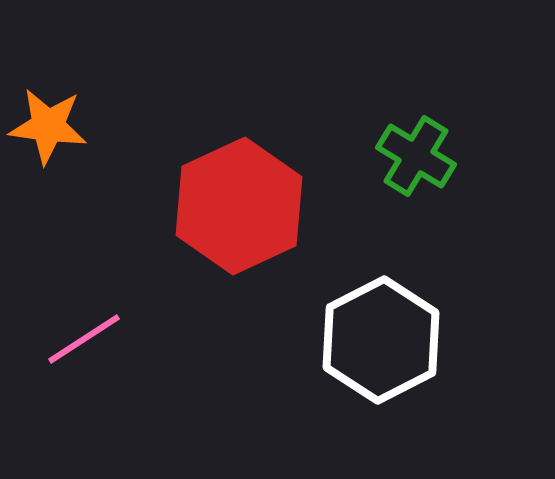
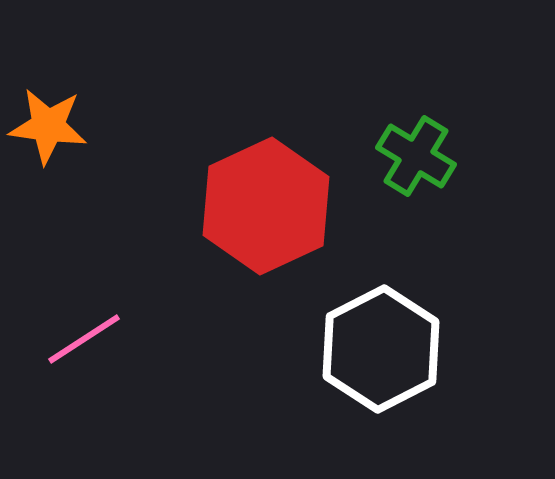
red hexagon: moved 27 px right
white hexagon: moved 9 px down
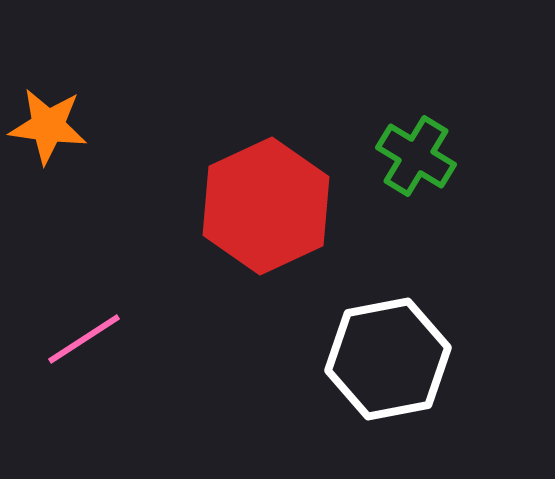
white hexagon: moved 7 px right, 10 px down; rotated 16 degrees clockwise
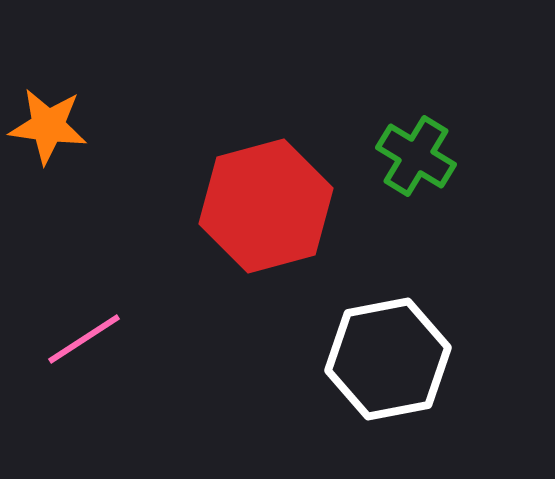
red hexagon: rotated 10 degrees clockwise
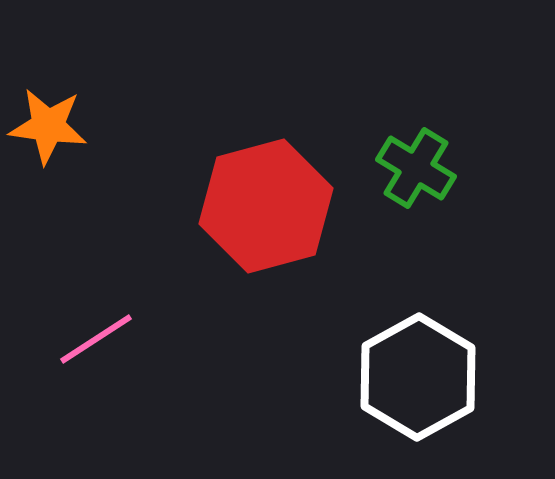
green cross: moved 12 px down
pink line: moved 12 px right
white hexagon: moved 30 px right, 18 px down; rotated 18 degrees counterclockwise
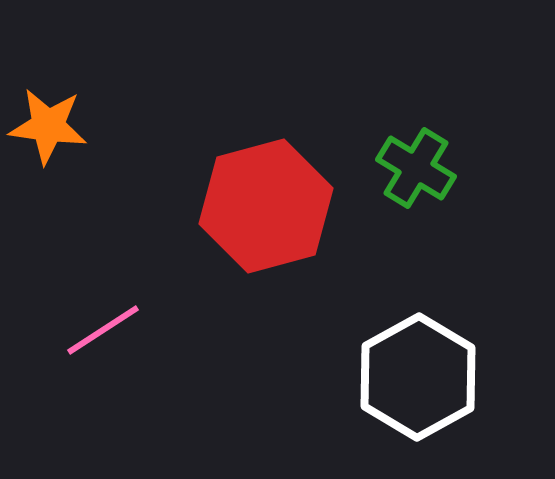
pink line: moved 7 px right, 9 px up
